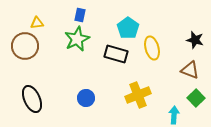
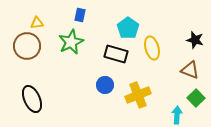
green star: moved 6 px left, 3 px down
brown circle: moved 2 px right
blue circle: moved 19 px right, 13 px up
cyan arrow: moved 3 px right
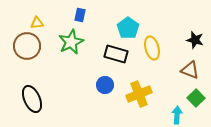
yellow cross: moved 1 px right, 1 px up
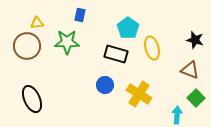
green star: moved 4 px left; rotated 25 degrees clockwise
yellow cross: rotated 35 degrees counterclockwise
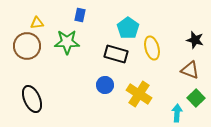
cyan arrow: moved 2 px up
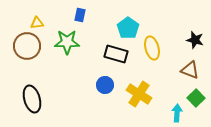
black ellipse: rotated 8 degrees clockwise
